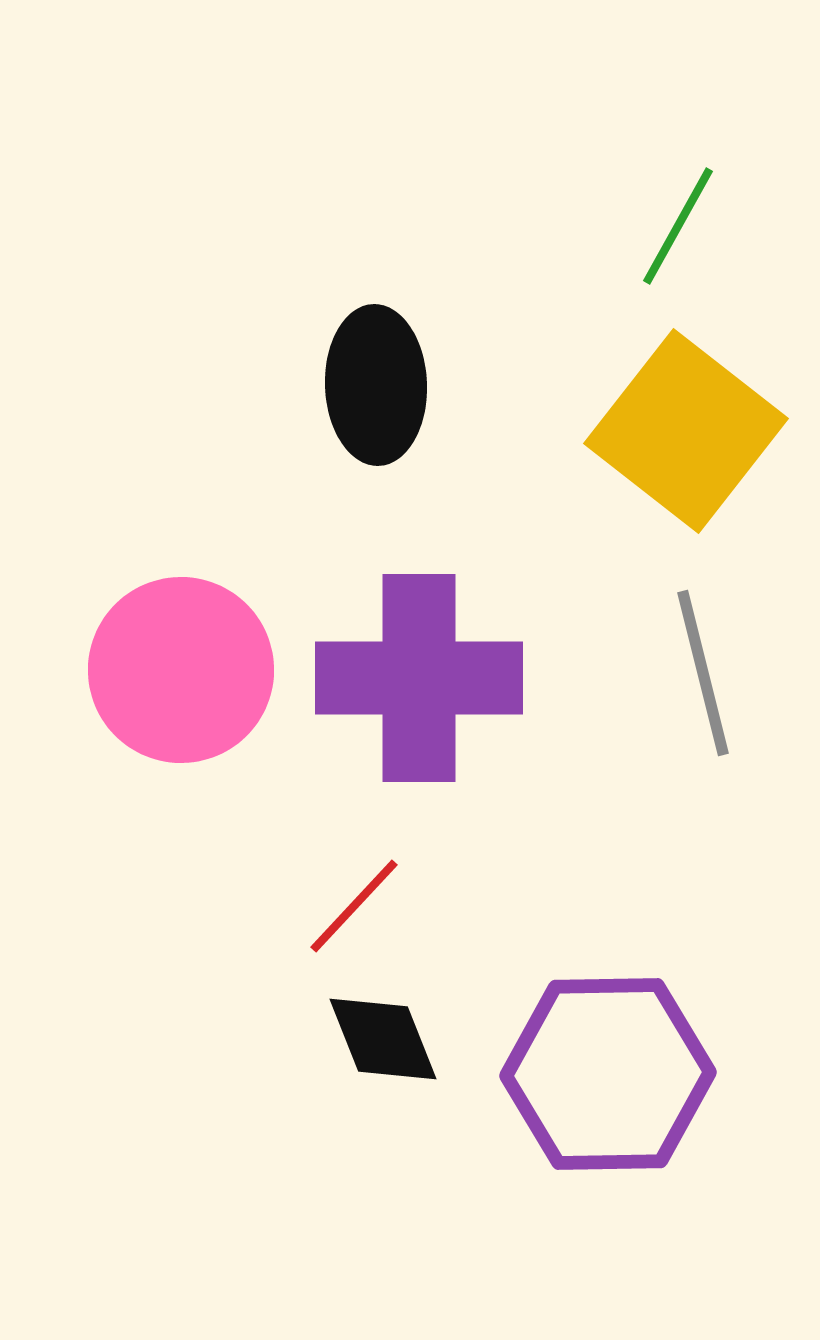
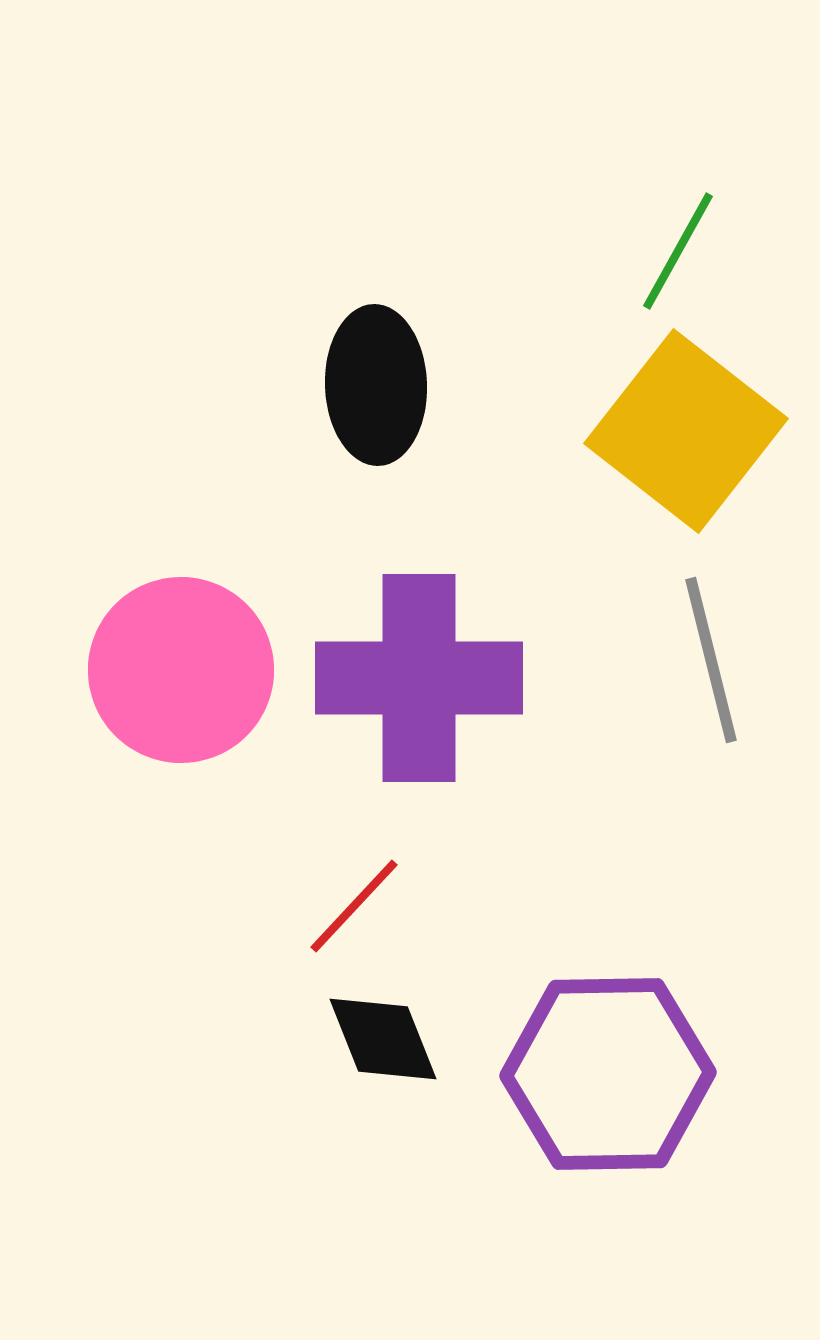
green line: moved 25 px down
gray line: moved 8 px right, 13 px up
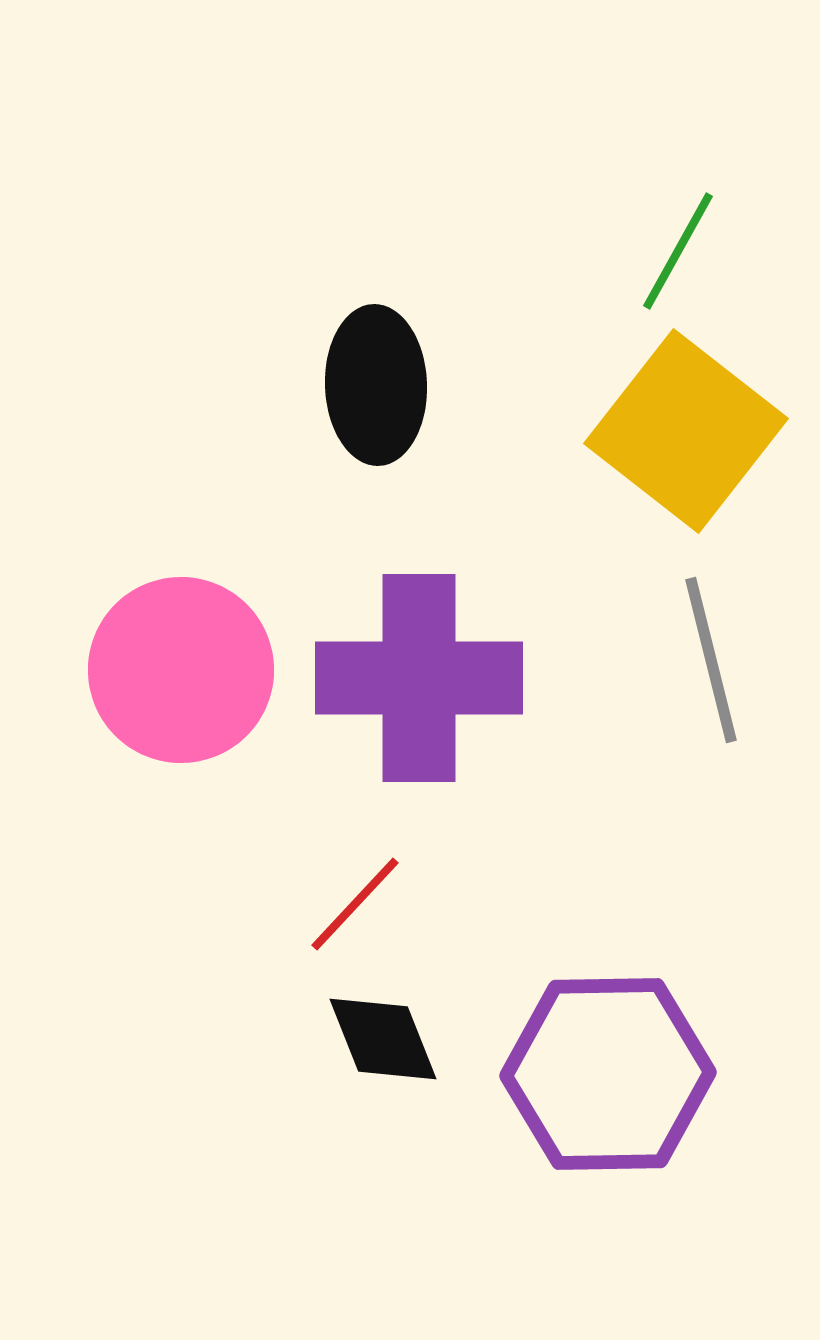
red line: moved 1 px right, 2 px up
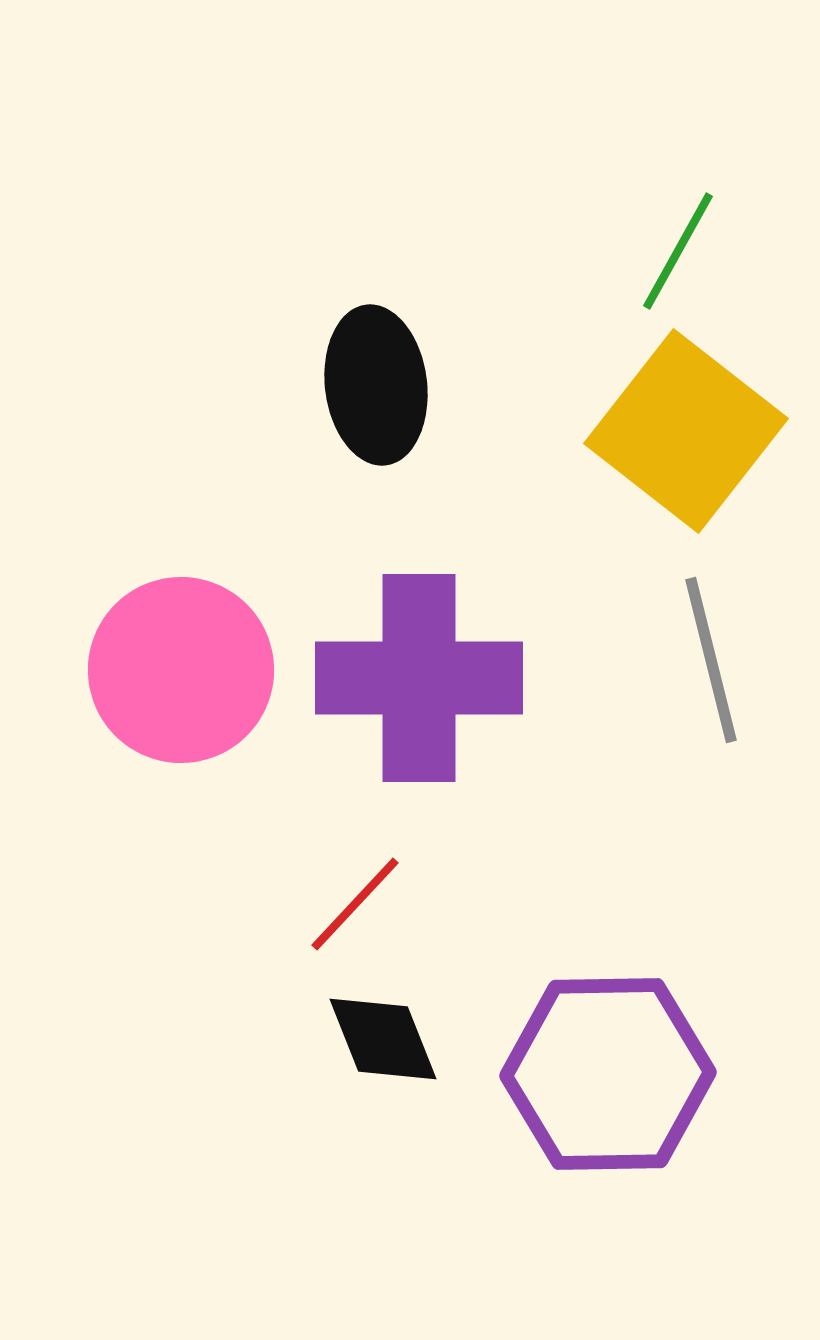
black ellipse: rotated 5 degrees counterclockwise
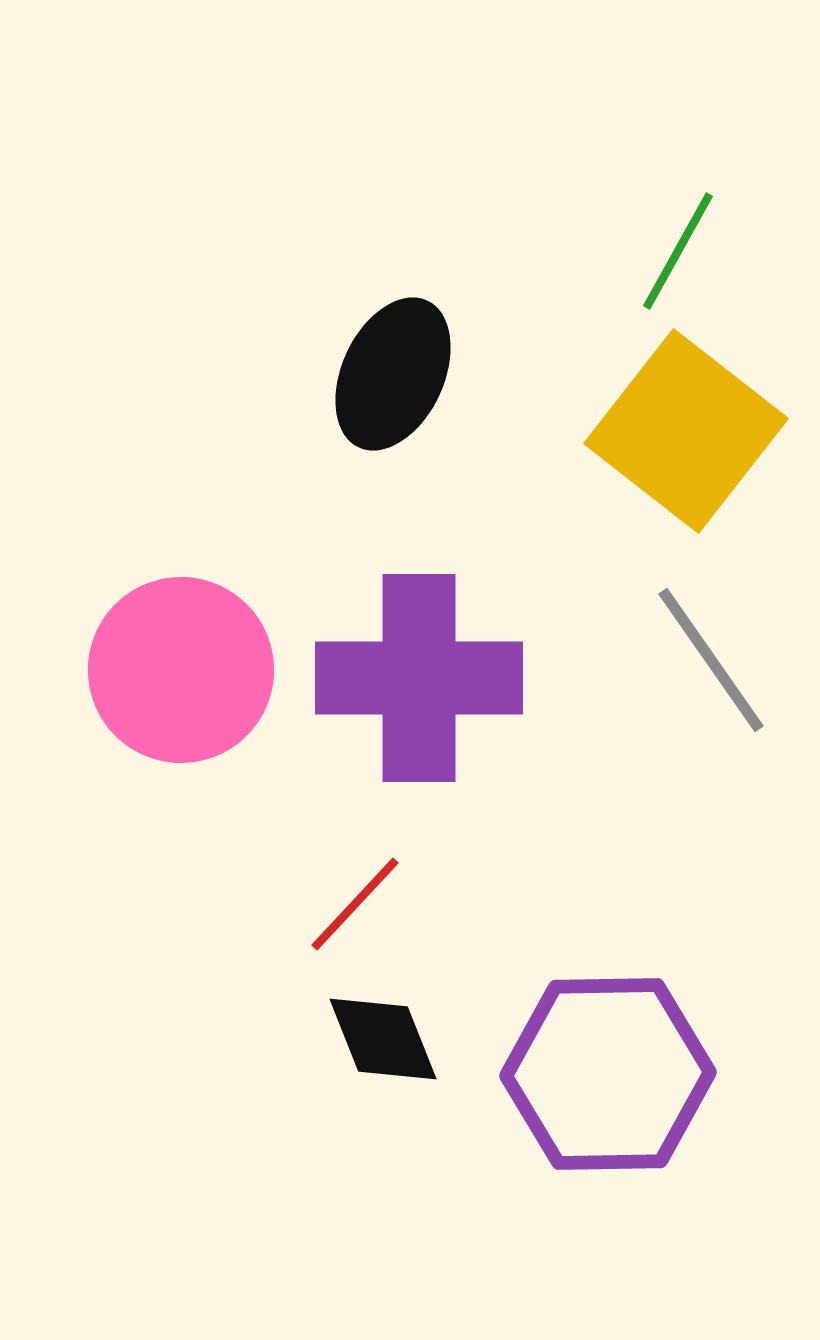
black ellipse: moved 17 px right, 11 px up; rotated 32 degrees clockwise
gray line: rotated 21 degrees counterclockwise
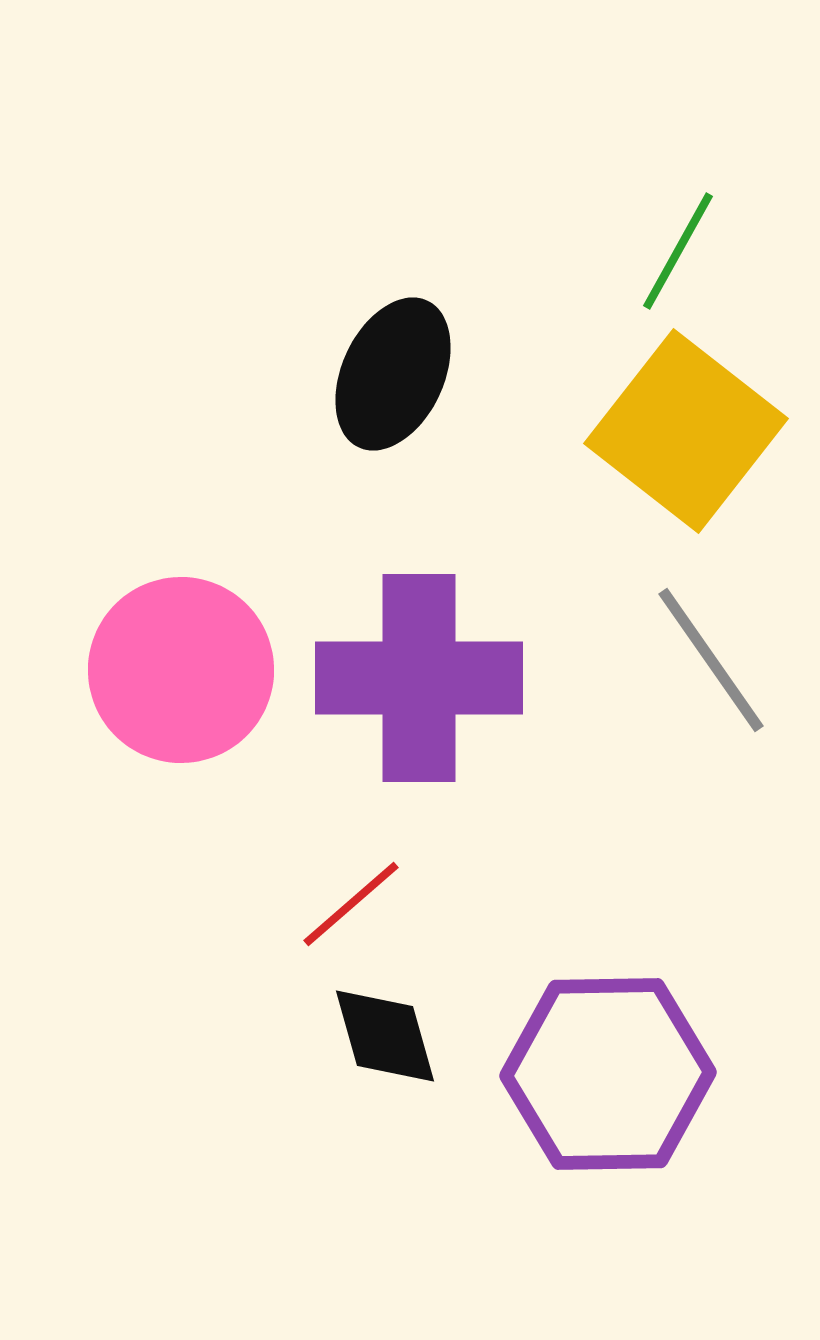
red line: moved 4 px left; rotated 6 degrees clockwise
black diamond: moved 2 px right, 3 px up; rotated 6 degrees clockwise
